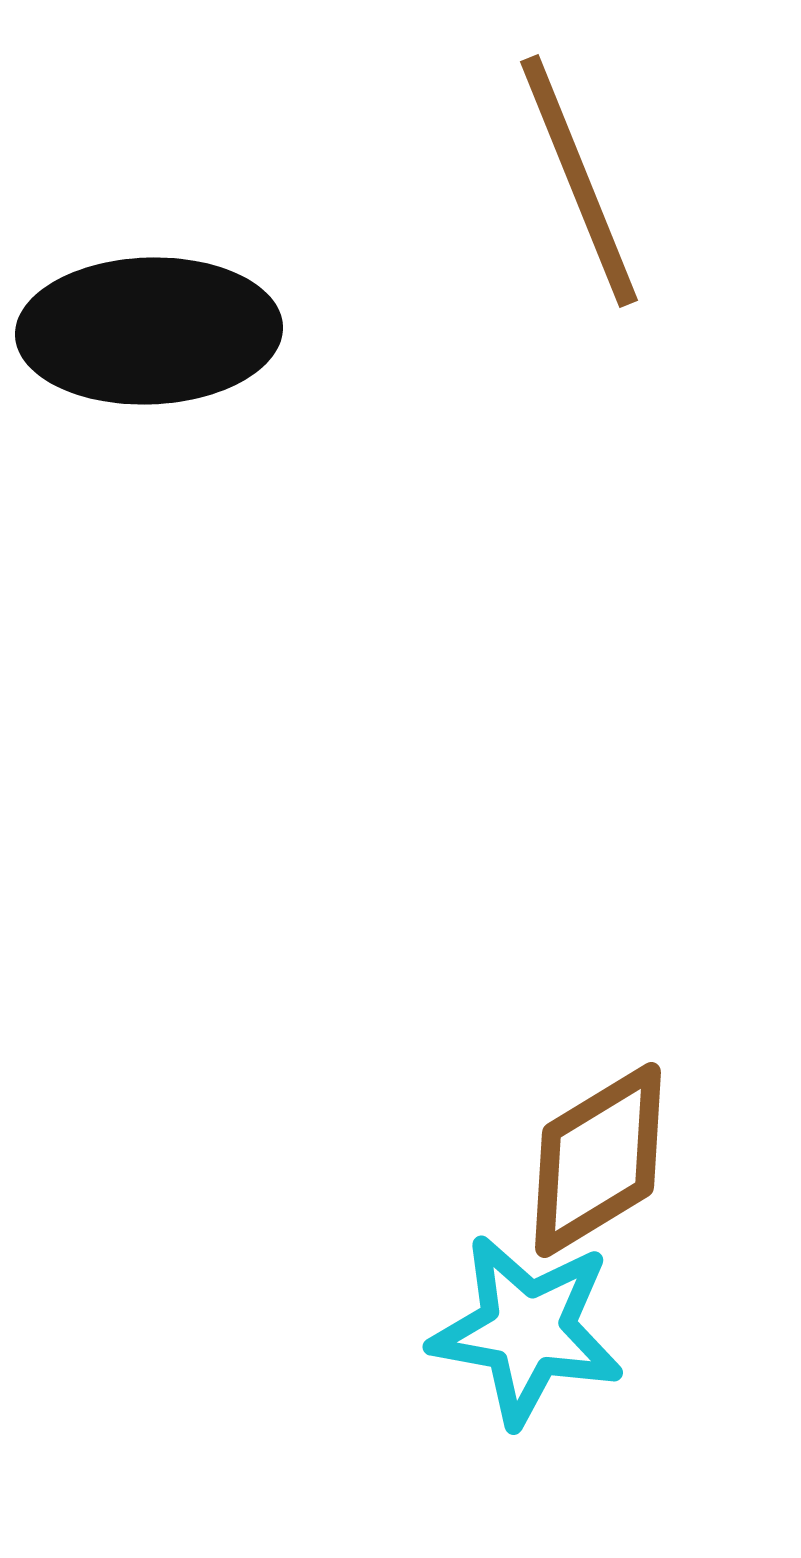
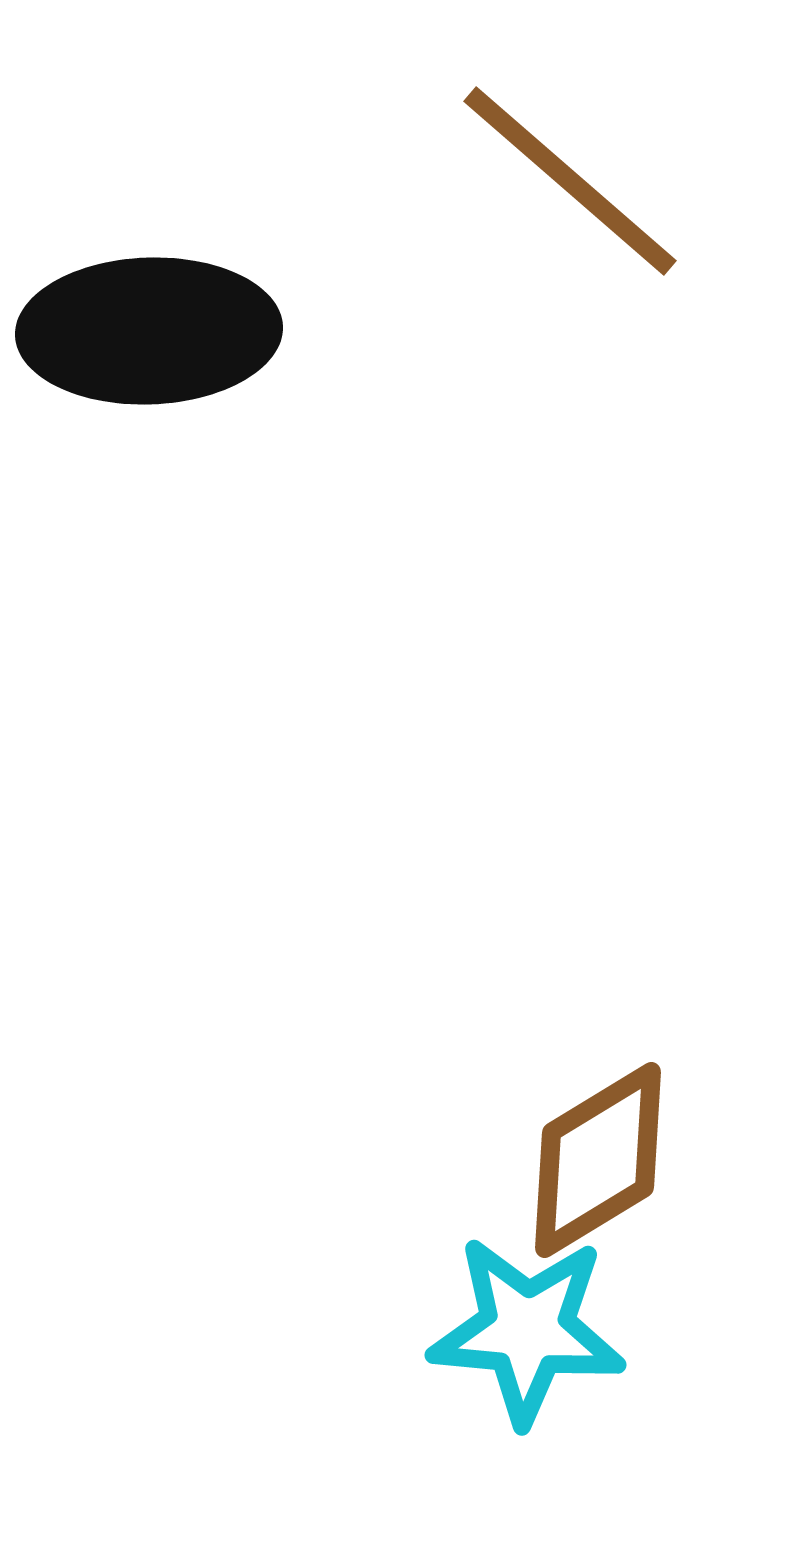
brown line: moved 9 px left; rotated 27 degrees counterclockwise
cyan star: rotated 5 degrees counterclockwise
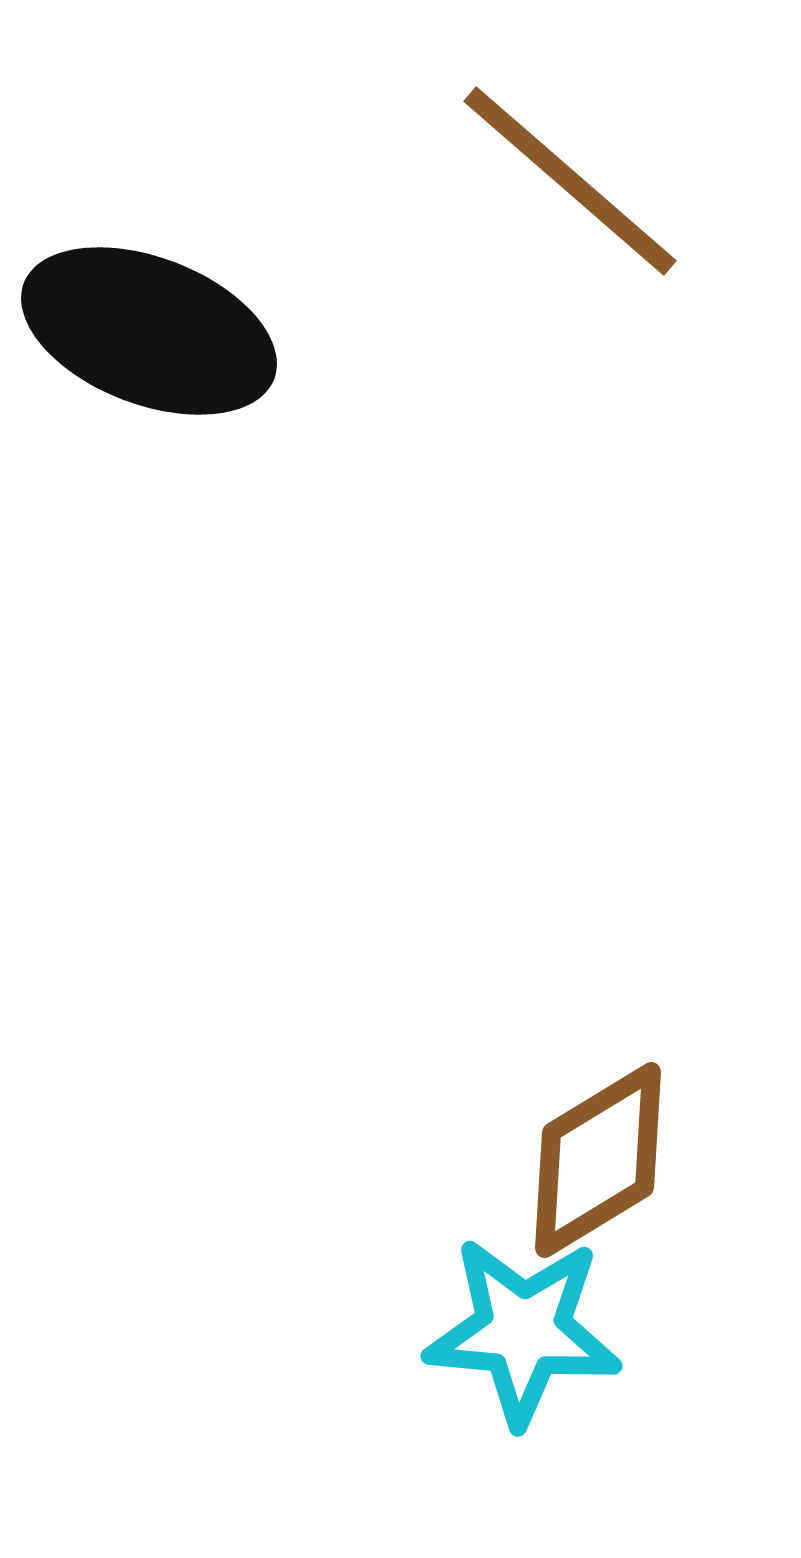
black ellipse: rotated 23 degrees clockwise
cyan star: moved 4 px left, 1 px down
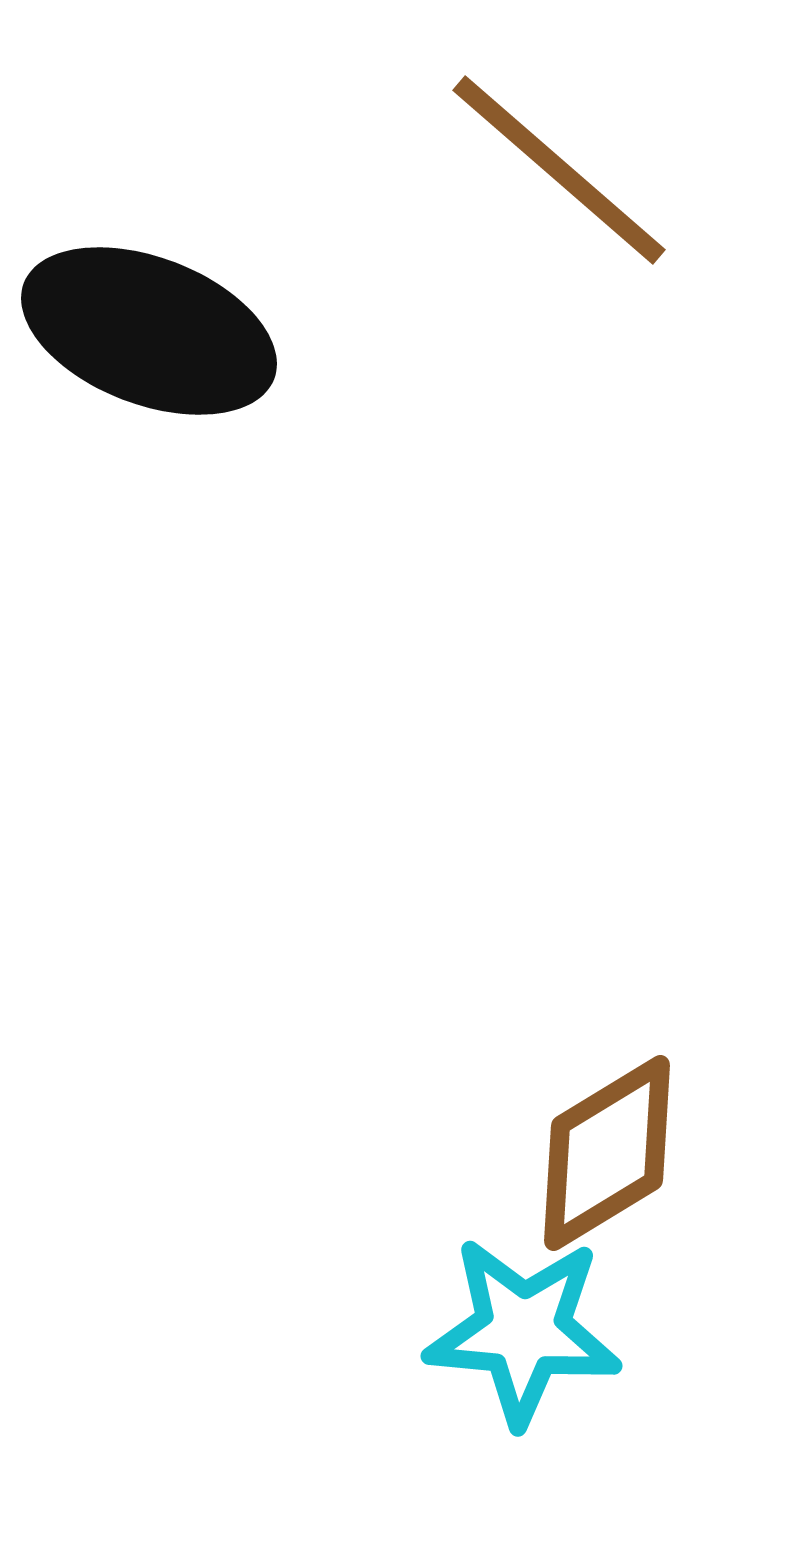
brown line: moved 11 px left, 11 px up
brown diamond: moved 9 px right, 7 px up
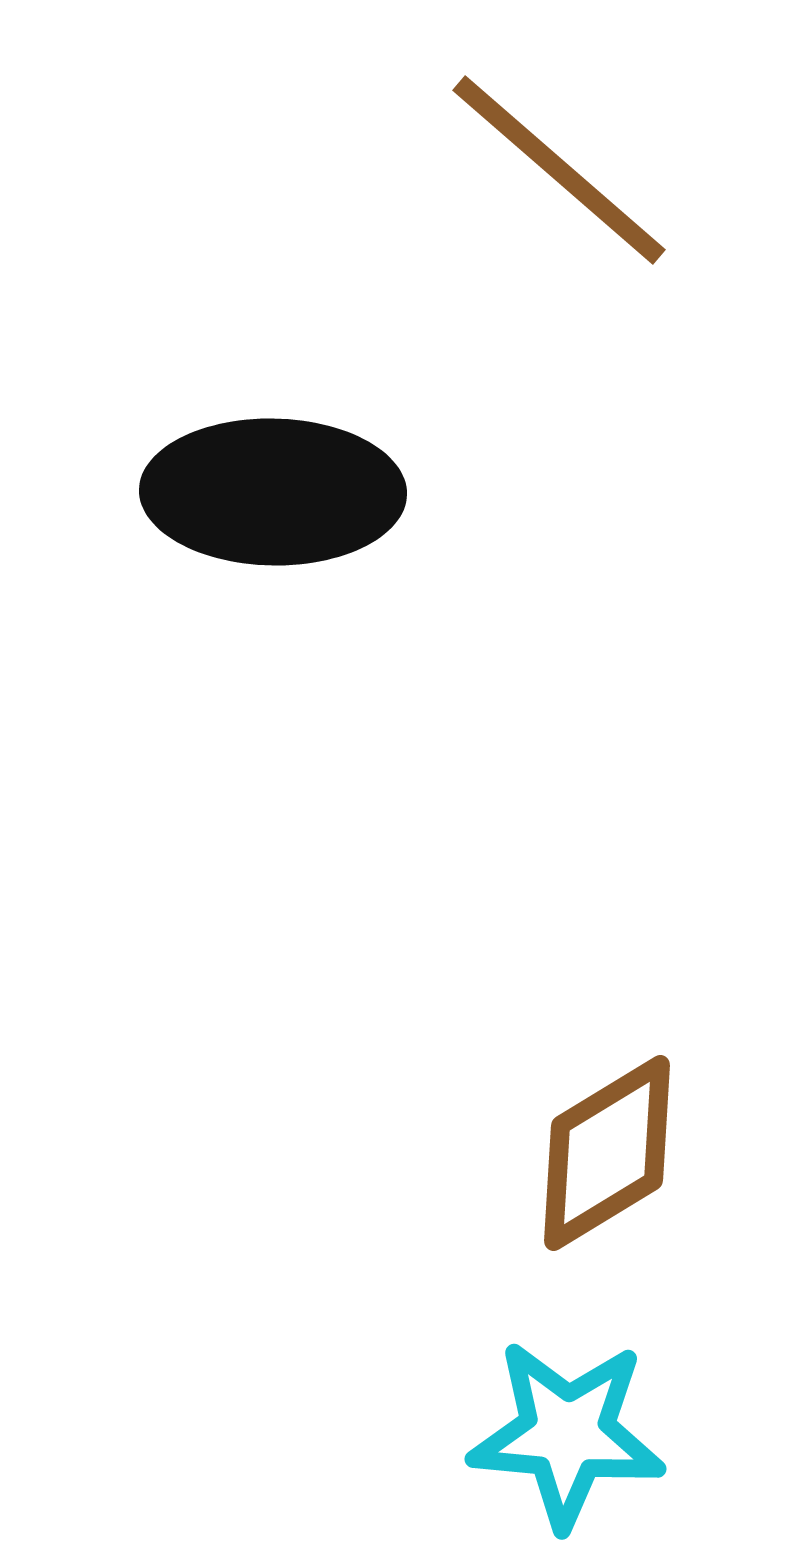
black ellipse: moved 124 px right, 161 px down; rotated 20 degrees counterclockwise
cyan star: moved 44 px right, 103 px down
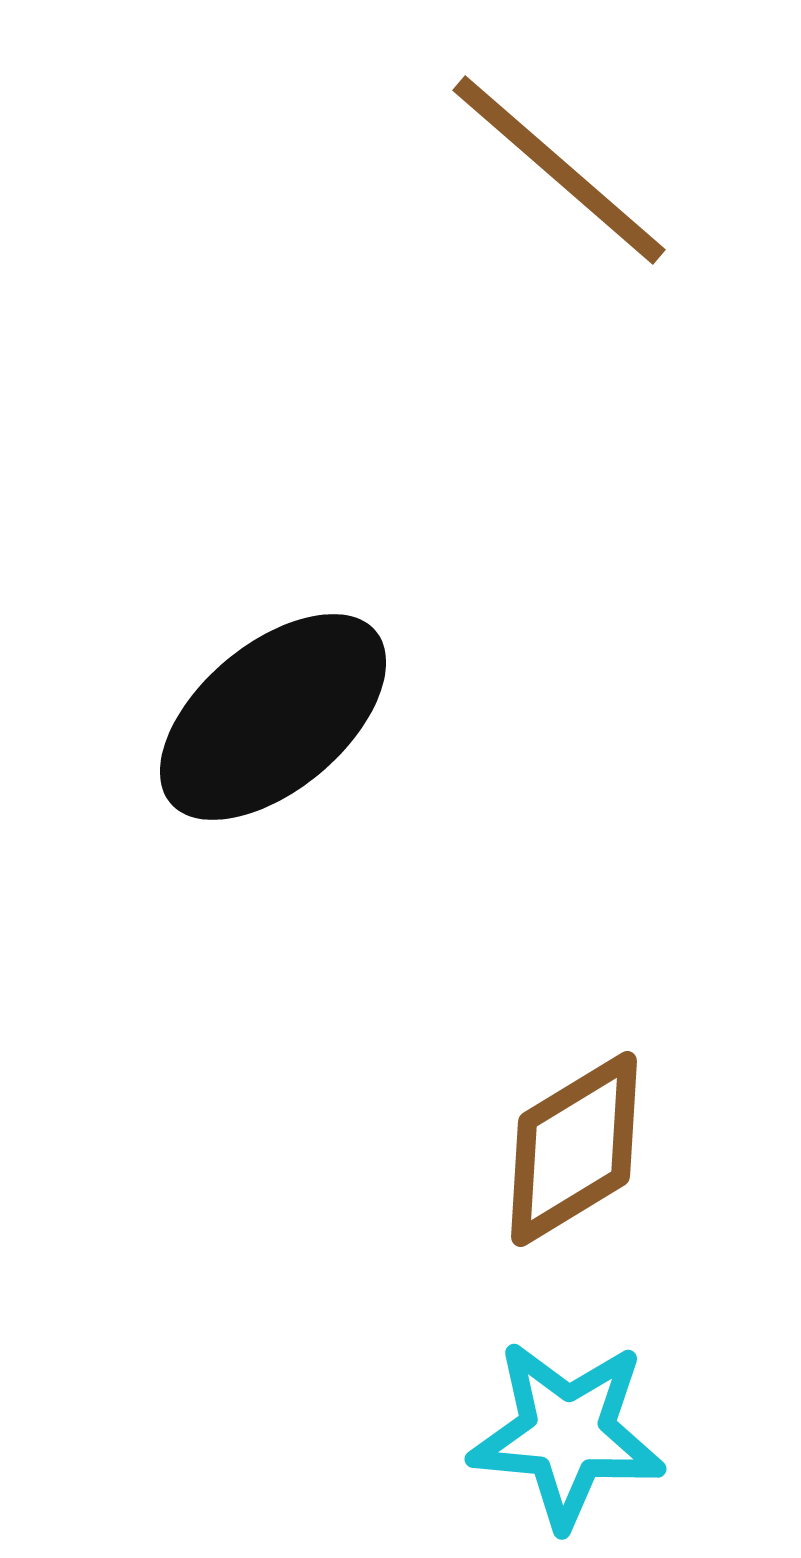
black ellipse: moved 225 px down; rotated 41 degrees counterclockwise
brown diamond: moved 33 px left, 4 px up
